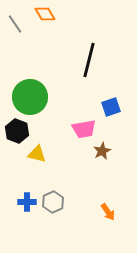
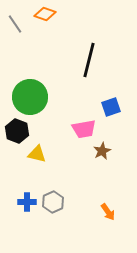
orange diamond: rotated 40 degrees counterclockwise
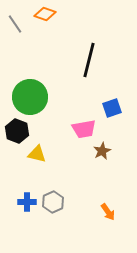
blue square: moved 1 px right, 1 px down
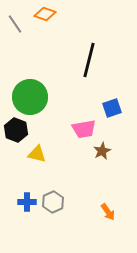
black hexagon: moved 1 px left, 1 px up
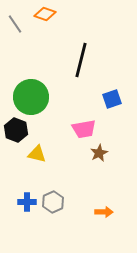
black line: moved 8 px left
green circle: moved 1 px right
blue square: moved 9 px up
brown star: moved 3 px left, 2 px down
orange arrow: moved 4 px left; rotated 54 degrees counterclockwise
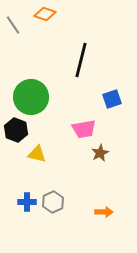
gray line: moved 2 px left, 1 px down
brown star: moved 1 px right
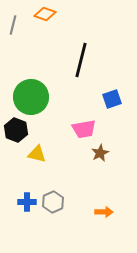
gray line: rotated 48 degrees clockwise
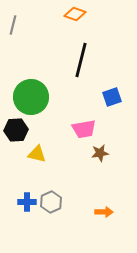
orange diamond: moved 30 px right
blue square: moved 2 px up
black hexagon: rotated 25 degrees counterclockwise
brown star: rotated 18 degrees clockwise
gray hexagon: moved 2 px left
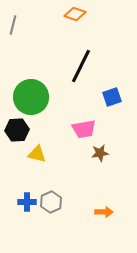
black line: moved 6 px down; rotated 12 degrees clockwise
black hexagon: moved 1 px right
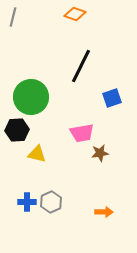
gray line: moved 8 px up
blue square: moved 1 px down
pink trapezoid: moved 2 px left, 4 px down
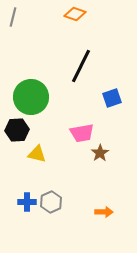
brown star: rotated 24 degrees counterclockwise
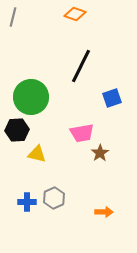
gray hexagon: moved 3 px right, 4 px up
